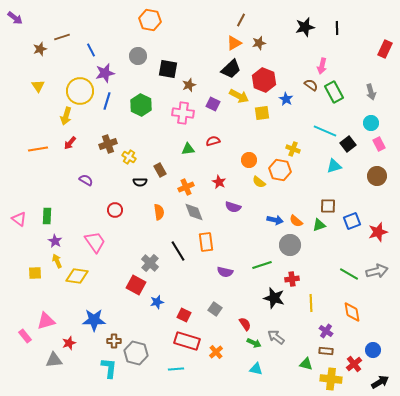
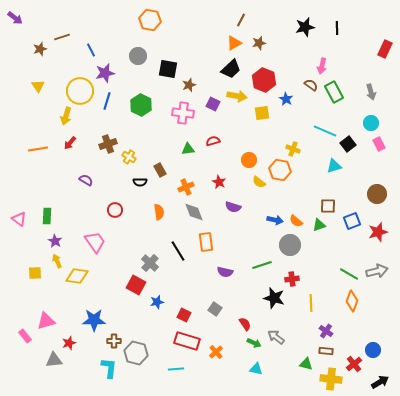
yellow arrow at (239, 96): moved 2 px left; rotated 18 degrees counterclockwise
brown circle at (377, 176): moved 18 px down
orange diamond at (352, 312): moved 11 px up; rotated 30 degrees clockwise
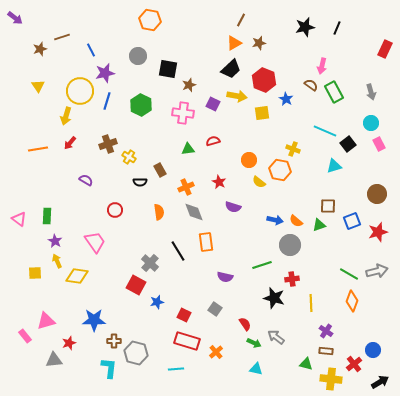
black line at (337, 28): rotated 24 degrees clockwise
purple semicircle at (225, 272): moved 5 px down
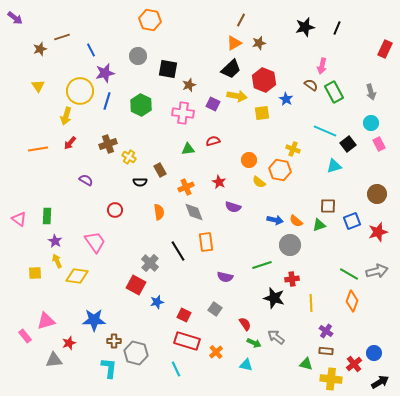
blue circle at (373, 350): moved 1 px right, 3 px down
cyan line at (176, 369): rotated 70 degrees clockwise
cyan triangle at (256, 369): moved 10 px left, 4 px up
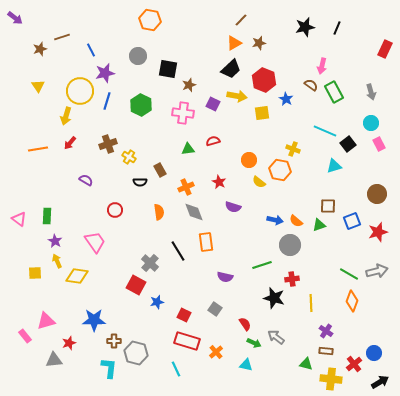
brown line at (241, 20): rotated 16 degrees clockwise
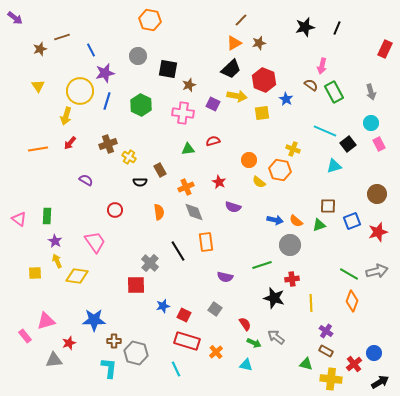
red square at (136, 285): rotated 30 degrees counterclockwise
blue star at (157, 302): moved 6 px right, 4 px down
brown rectangle at (326, 351): rotated 24 degrees clockwise
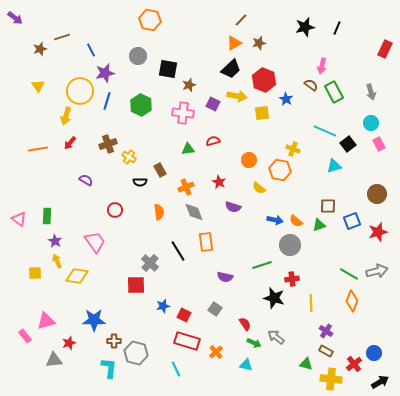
yellow semicircle at (259, 182): moved 6 px down
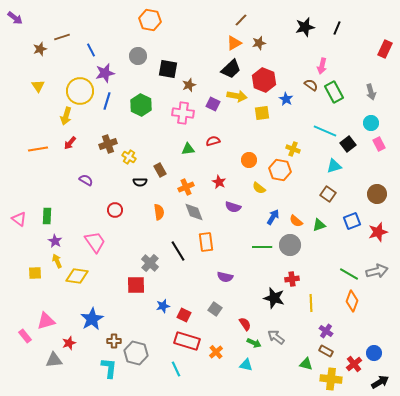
brown square at (328, 206): moved 12 px up; rotated 35 degrees clockwise
blue arrow at (275, 220): moved 2 px left, 3 px up; rotated 70 degrees counterclockwise
green line at (262, 265): moved 18 px up; rotated 18 degrees clockwise
blue star at (94, 320): moved 2 px left, 1 px up; rotated 30 degrees counterclockwise
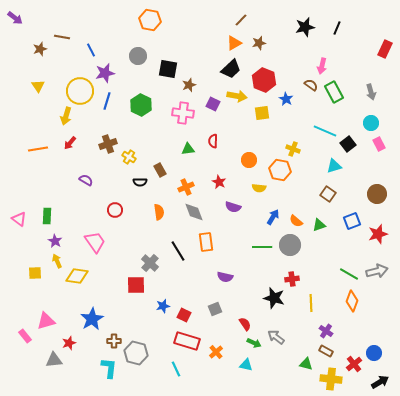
brown line at (62, 37): rotated 28 degrees clockwise
red semicircle at (213, 141): rotated 72 degrees counterclockwise
yellow semicircle at (259, 188): rotated 32 degrees counterclockwise
red star at (378, 232): moved 2 px down
gray square at (215, 309): rotated 32 degrees clockwise
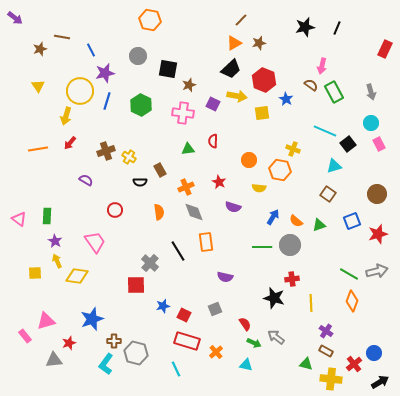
brown cross at (108, 144): moved 2 px left, 7 px down
blue star at (92, 319): rotated 10 degrees clockwise
cyan L-shape at (109, 368): moved 3 px left, 4 px up; rotated 150 degrees counterclockwise
